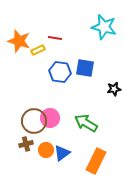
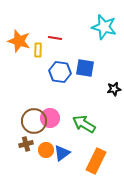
yellow rectangle: rotated 64 degrees counterclockwise
green arrow: moved 2 px left, 1 px down
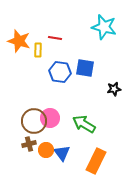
brown cross: moved 3 px right
blue triangle: rotated 30 degrees counterclockwise
